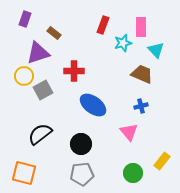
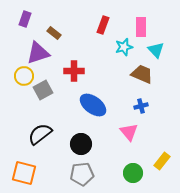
cyan star: moved 1 px right, 4 px down
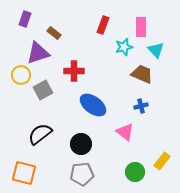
yellow circle: moved 3 px left, 1 px up
pink triangle: moved 4 px left; rotated 12 degrees counterclockwise
green circle: moved 2 px right, 1 px up
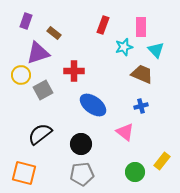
purple rectangle: moved 1 px right, 2 px down
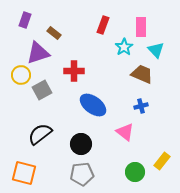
purple rectangle: moved 1 px left, 1 px up
cyan star: rotated 18 degrees counterclockwise
gray square: moved 1 px left
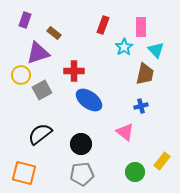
brown trapezoid: moved 3 px right; rotated 80 degrees clockwise
blue ellipse: moved 4 px left, 5 px up
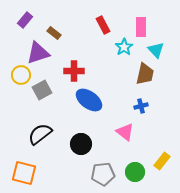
purple rectangle: rotated 21 degrees clockwise
red rectangle: rotated 48 degrees counterclockwise
gray pentagon: moved 21 px right
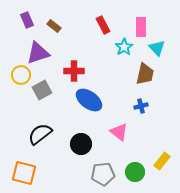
purple rectangle: moved 2 px right; rotated 63 degrees counterclockwise
brown rectangle: moved 7 px up
cyan triangle: moved 1 px right, 2 px up
pink triangle: moved 6 px left
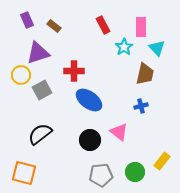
black circle: moved 9 px right, 4 px up
gray pentagon: moved 2 px left, 1 px down
